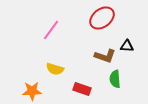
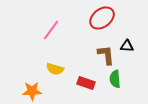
brown L-shape: moved 1 px right, 1 px up; rotated 115 degrees counterclockwise
red rectangle: moved 4 px right, 6 px up
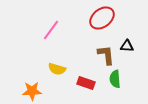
yellow semicircle: moved 2 px right
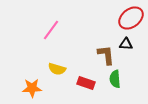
red ellipse: moved 29 px right
black triangle: moved 1 px left, 2 px up
orange star: moved 3 px up
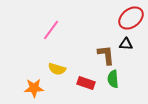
green semicircle: moved 2 px left
orange star: moved 2 px right
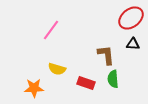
black triangle: moved 7 px right
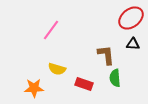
green semicircle: moved 2 px right, 1 px up
red rectangle: moved 2 px left, 1 px down
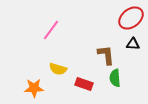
yellow semicircle: moved 1 px right
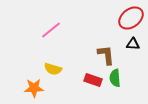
pink line: rotated 15 degrees clockwise
yellow semicircle: moved 5 px left
red rectangle: moved 9 px right, 4 px up
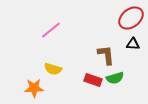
green semicircle: rotated 102 degrees counterclockwise
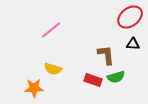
red ellipse: moved 1 px left, 1 px up
green semicircle: moved 1 px right, 1 px up
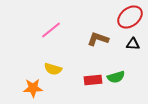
brown L-shape: moved 8 px left, 16 px up; rotated 65 degrees counterclockwise
red rectangle: rotated 24 degrees counterclockwise
orange star: moved 1 px left
